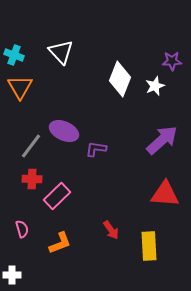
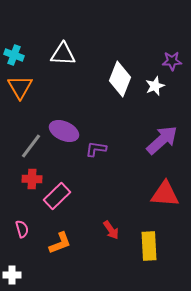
white triangle: moved 2 px right, 2 px down; rotated 44 degrees counterclockwise
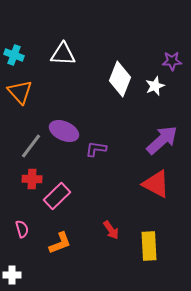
orange triangle: moved 5 px down; rotated 12 degrees counterclockwise
red triangle: moved 9 px left, 10 px up; rotated 24 degrees clockwise
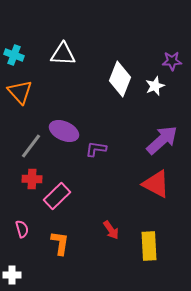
orange L-shape: rotated 60 degrees counterclockwise
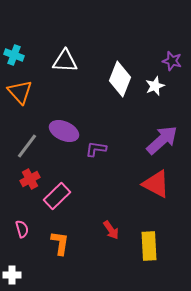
white triangle: moved 2 px right, 7 px down
purple star: rotated 18 degrees clockwise
gray line: moved 4 px left
red cross: moved 2 px left; rotated 30 degrees counterclockwise
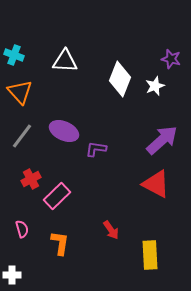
purple star: moved 1 px left, 2 px up
gray line: moved 5 px left, 10 px up
red cross: moved 1 px right
yellow rectangle: moved 1 px right, 9 px down
